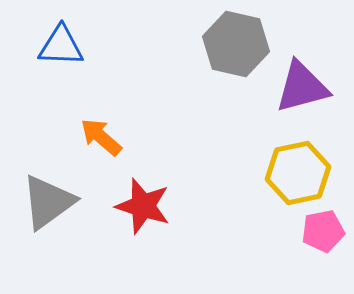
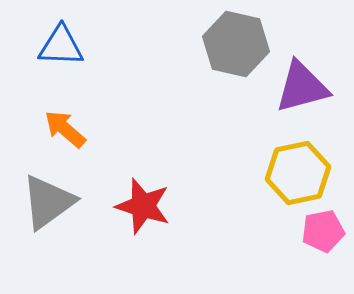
orange arrow: moved 36 px left, 8 px up
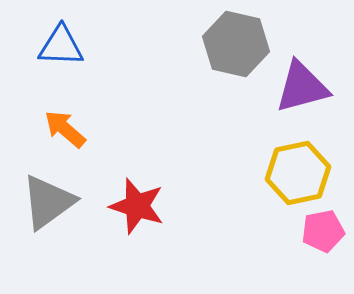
red star: moved 6 px left
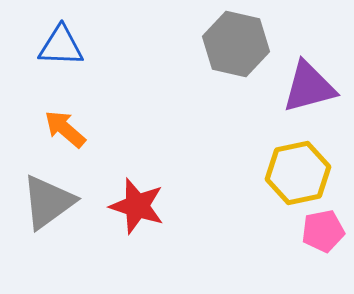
purple triangle: moved 7 px right
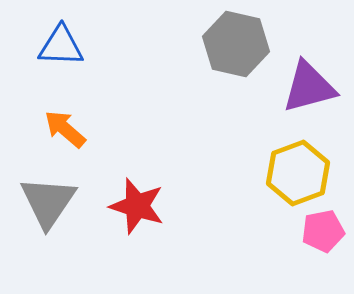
yellow hexagon: rotated 8 degrees counterclockwise
gray triangle: rotated 20 degrees counterclockwise
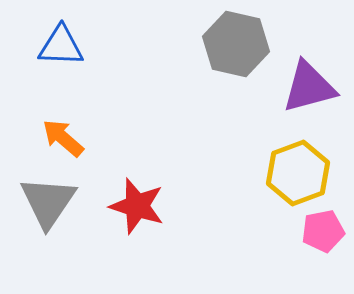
orange arrow: moved 2 px left, 9 px down
